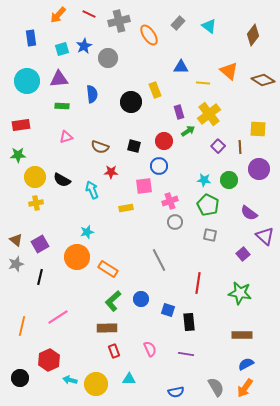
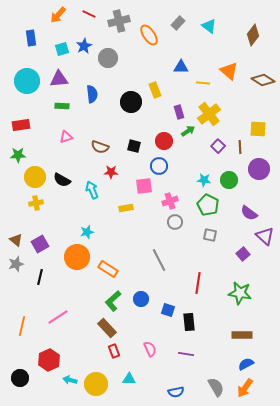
brown rectangle at (107, 328): rotated 48 degrees clockwise
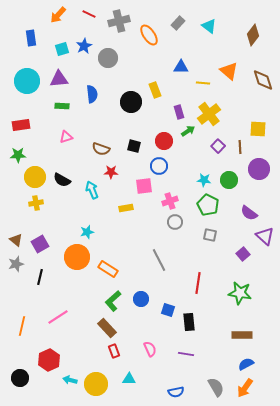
brown diamond at (263, 80): rotated 40 degrees clockwise
brown semicircle at (100, 147): moved 1 px right, 2 px down
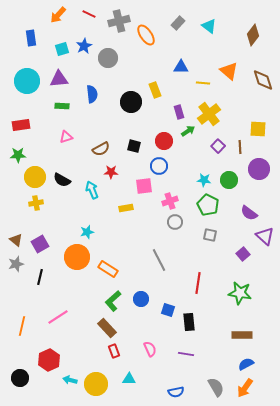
orange ellipse at (149, 35): moved 3 px left
brown semicircle at (101, 149): rotated 48 degrees counterclockwise
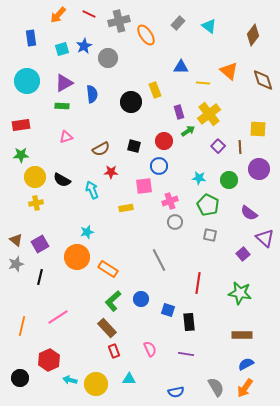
purple triangle at (59, 79): moved 5 px right, 4 px down; rotated 24 degrees counterclockwise
green star at (18, 155): moved 3 px right
cyan star at (204, 180): moved 5 px left, 2 px up
purple triangle at (265, 236): moved 2 px down
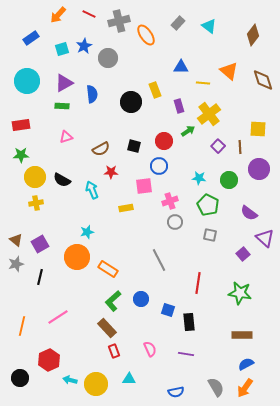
blue rectangle at (31, 38): rotated 63 degrees clockwise
purple rectangle at (179, 112): moved 6 px up
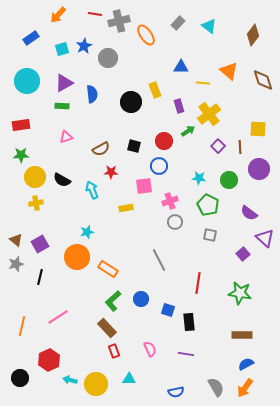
red line at (89, 14): moved 6 px right; rotated 16 degrees counterclockwise
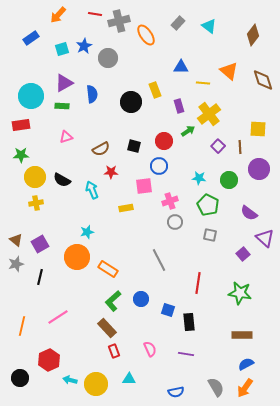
cyan circle at (27, 81): moved 4 px right, 15 px down
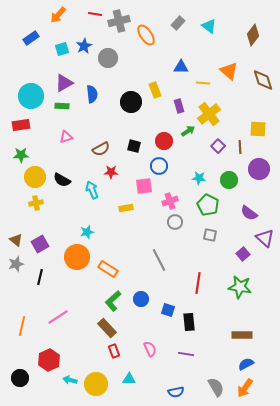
green star at (240, 293): moved 6 px up
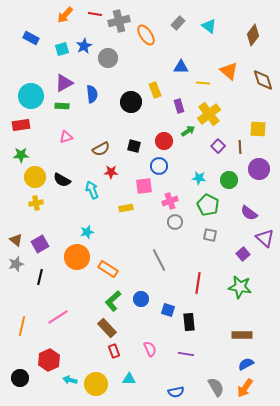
orange arrow at (58, 15): moved 7 px right
blue rectangle at (31, 38): rotated 63 degrees clockwise
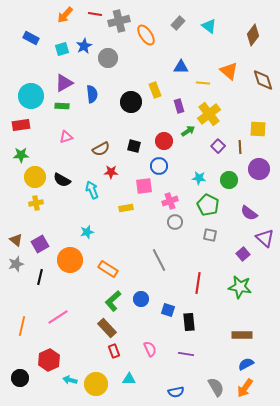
orange circle at (77, 257): moved 7 px left, 3 px down
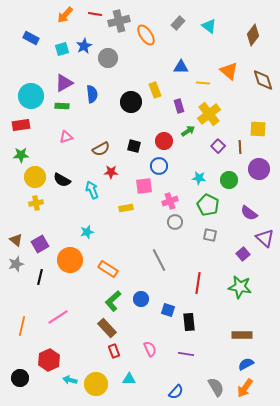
blue semicircle at (176, 392): rotated 35 degrees counterclockwise
